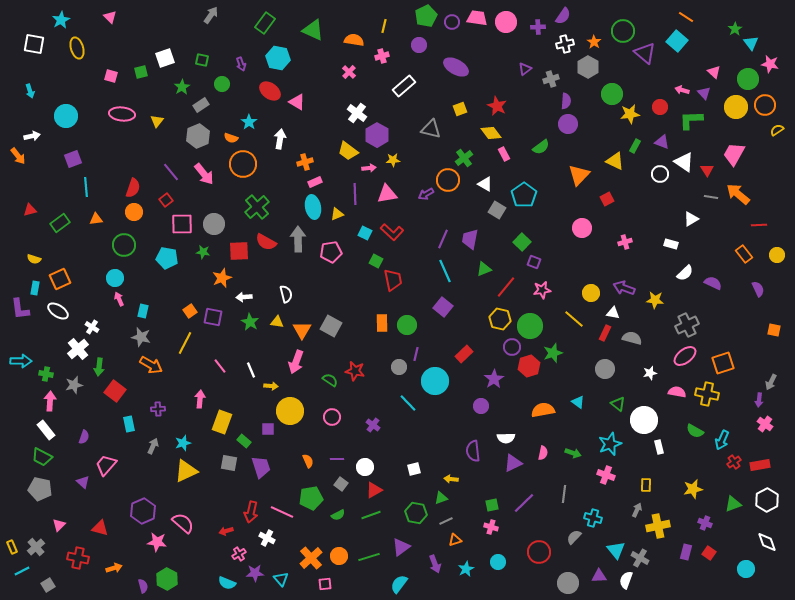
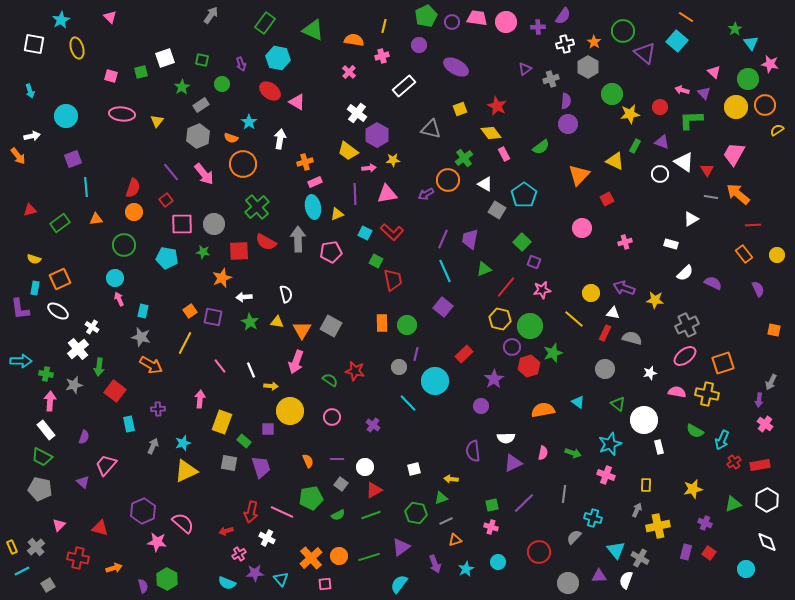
red line at (759, 225): moved 6 px left
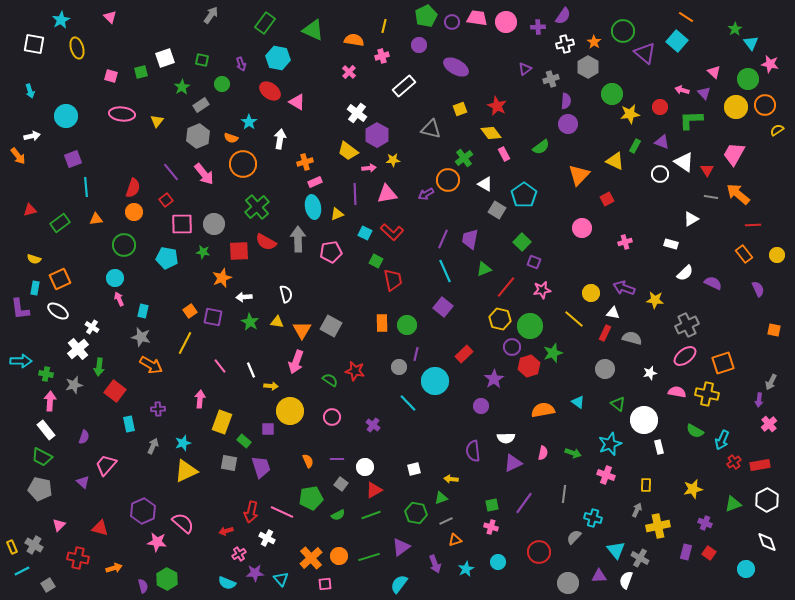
pink cross at (765, 424): moved 4 px right; rotated 14 degrees clockwise
purple line at (524, 503): rotated 10 degrees counterclockwise
gray cross at (36, 547): moved 2 px left, 2 px up; rotated 18 degrees counterclockwise
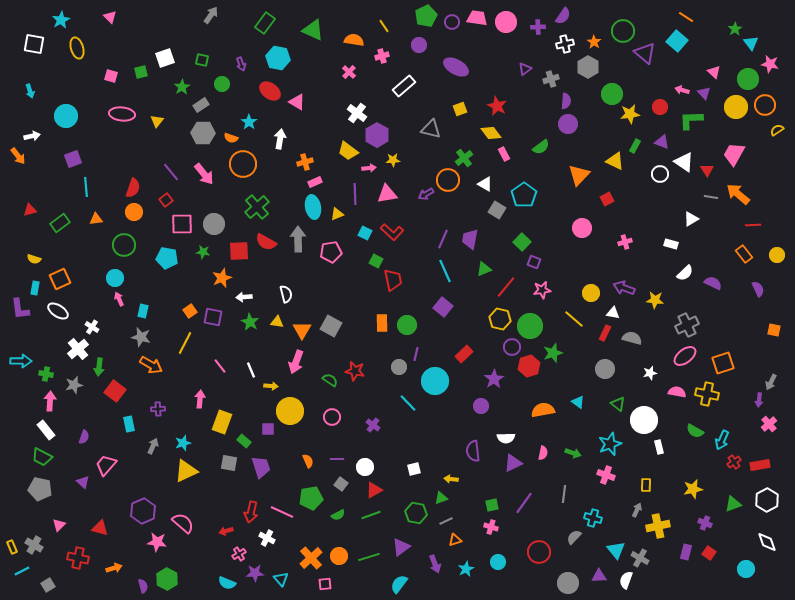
yellow line at (384, 26): rotated 48 degrees counterclockwise
gray hexagon at (198, 136): moved 5 px right, 3 px up; rotated 25 degrees clockwise
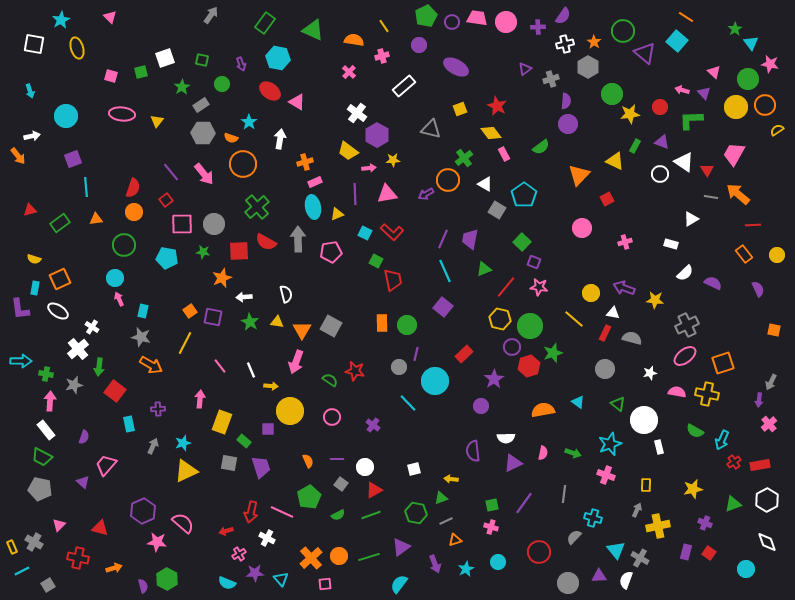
pink star at (542, 290): moved 3 px left, 3 px up; rotated 18 degrees clockwise
green pentagon at (311, 498): moved 2 px left, 1 px up; rotated 20 degrees counterclockwise
gray cross at (34, 545): moved 3 px up
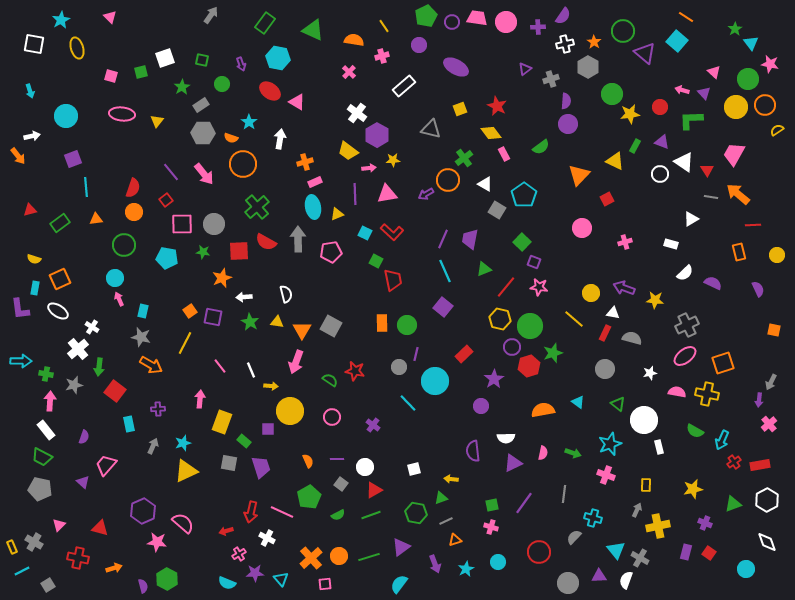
orange rectangle at (744, 254): moved 5 px left, 2 px up; rotated 24 degrees clockwise
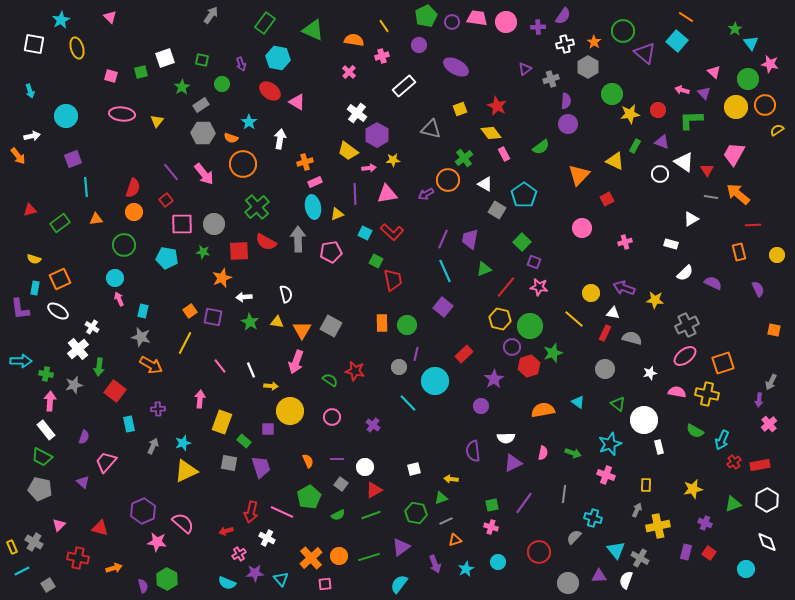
red circle at (660, 107): moved 2 px left, 3 px down
pink trapezoid at (106, 465): moved 3 px up
